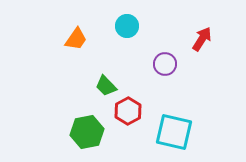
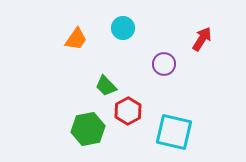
cyan circle: moved 4 px left, 2 px down
purple circle: moved 1 px left
green hexagon: moved 1 px right, 3 px up
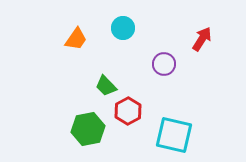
cyan square: moved 3 px down
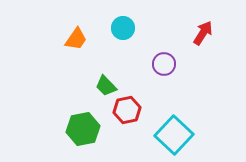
red arrow: moved 1 px right, 6 px up
red hexagon: moved 1 px left, 1 px up; rotated 16 degrees clockwise
green hexagon: moved 5 px left
cyan square: rotated 30 degrees clockwise
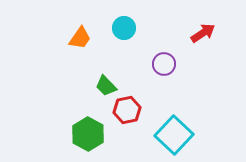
cyan circle: moved 1 px right
red arrow: rotated 25 degrees clockwise
orange trapezoid: moved 4 px right, 1 px up
green hexagon: moved 5 px right, 5 px down; rotated 20 degrees counterclockwise
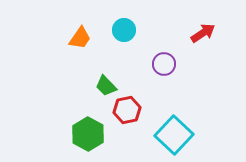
cyan circle: moved 2 px down
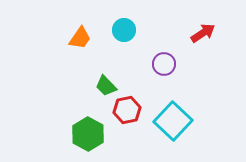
cyan square: moved 1 px left, 14 px up
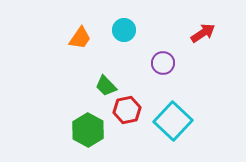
purple circle: moved 1 px left, 1 px up
green hexagon: moved 4 px up
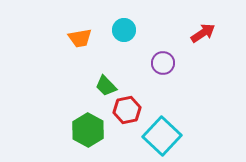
orange trapezoid: rotated 45 degrees clockwise
cyan square: moved 11 px left, 15 px down
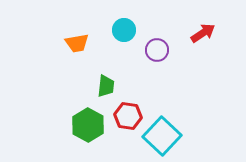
orange trapezoid: moved 3 px left, 5 px down
purple circle: moved 6 px left, 13 px up
green trapezoid: rotated 130 degrees counterclockwise
red hexagon: moved 1 px right, 6 px down; rotated 20 degrees clockwise
green hexagon: moved 5 px up
